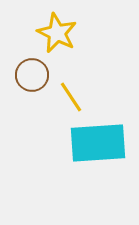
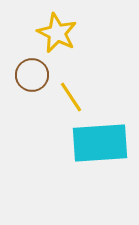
cyan rectangle: moved 2 px right
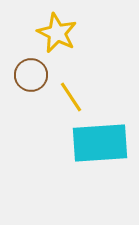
brown circle: moved 1 px left
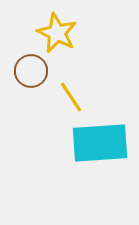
brown circle: moved 4 px up
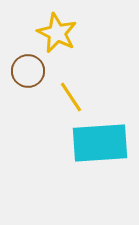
brown circle: moved 3 px left
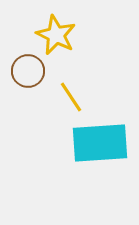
yellow star: moved 1 px left, 2 px down
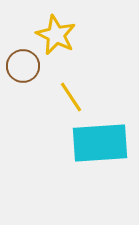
brown circle: moved 5 px left, 5 px up
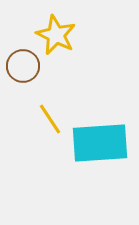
yellow line: moved 21 px left, 22 px down
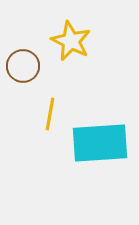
yellow star: moved 15 px right, 6 px down
yellow line: moved 5 px up; rotated 44 degrees clockwise
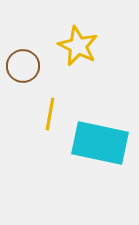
yellow star: moved 7 px right, 5 px down
cyan rectangle: rotated 16 degrees clockwise
